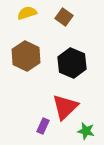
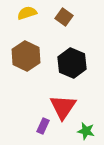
red triangle: moved 2 px left; rotated 12 degrees counterclockwise
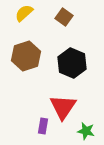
yellow semicircle: moved 3 px left; rotated 24 degrees counterclockwise
brown hexagon: rotated 16 degrees clockwise
purple rectangle: rotated 14 degrees counterclockwise
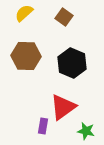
brown hexagon: rotated 20 degrees clockwise
red triangle: rotated 20 degrees clockwise
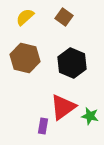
yellow semicircle: moved 1 px right, 4 px down
brown hexagon: moved 1 px left, 2 px down; rotated 12 degrees clockwise
green star: moved 4 px right, 15 px up
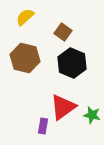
brown square: moved 1 px left, 15 px down
green star: moved 2 px right, 1 px up
